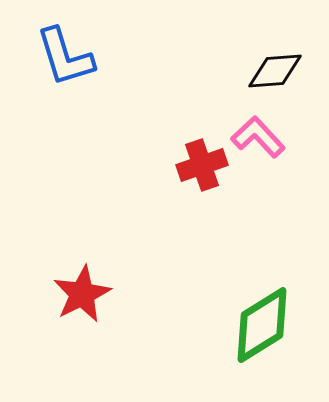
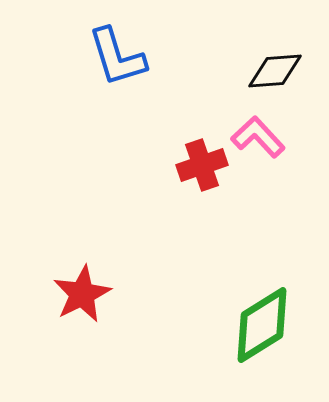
blue L-shape: moved 52 px right
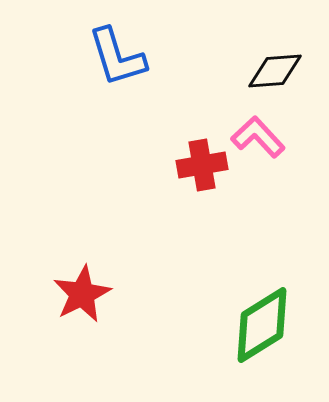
red cross: rotated 9 degrees clockwise
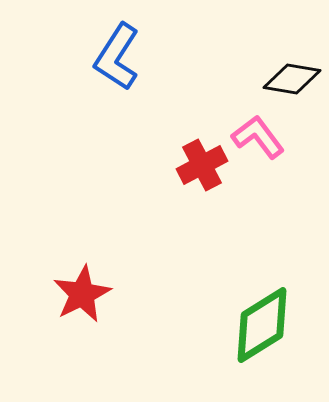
blue L-shape: rotated 50 degrees clockwise
black diamond: moved 17 px right, 8 px down; rotated 14 degrees clockwise
pink L-shape: rotated 6 degrees clockwise
red cross: rotated 18 degrees counterclockwise
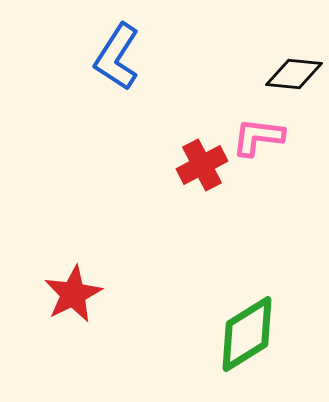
black diamond: moved 2 px right, 5 px up; rotated 4 degrees counterclockwise
pink L-shape: rotated 46 degrees counterclockwise
red star: moved 9 px left
green diamond: moved 15 px left, 9 px down
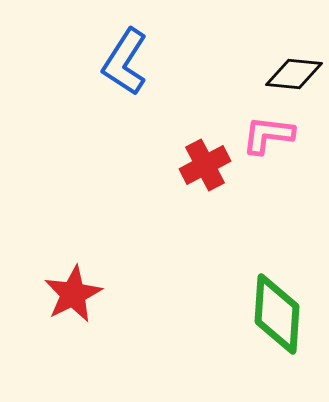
blue L-shape: moved 8 px right, 5 px down
pink L-shape: moved 10 px right, 2 px up
red cross: moved 3 px right
green diamond: moved 30 px right, 20 px up; rotated 54 degrees counterclockwise
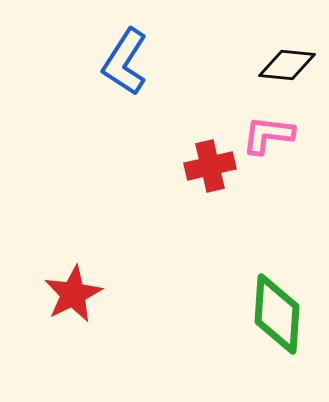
black diamond: moved 7 px left, 9 px up
red cross: moved 5 px right, 1 px down; rotated 15 degrees clockwise
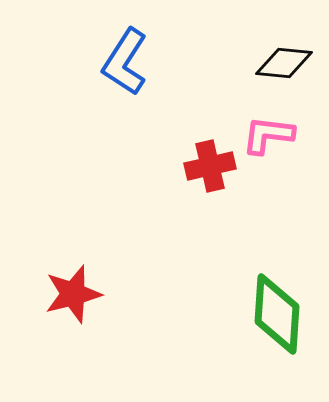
black diamond: moved 3 px left, 2 px up
red star: rotated 12 degrees clockwise
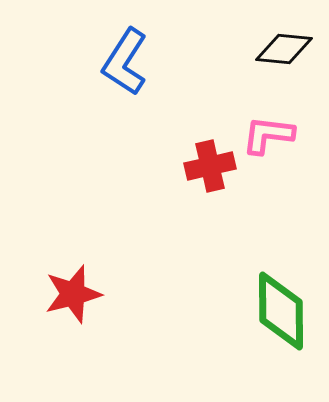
black diamond: moved 14 px up
green diamond: moved 4 px right, 3 px up; rotated 4 degrees counterclockwise
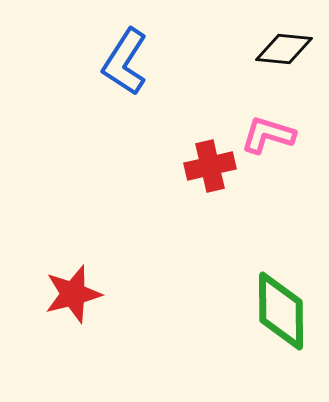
pink L-shape: rotated 10 degrees clockwise
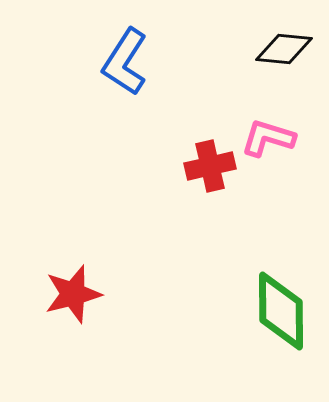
pink L-shape: moved 3 px down
